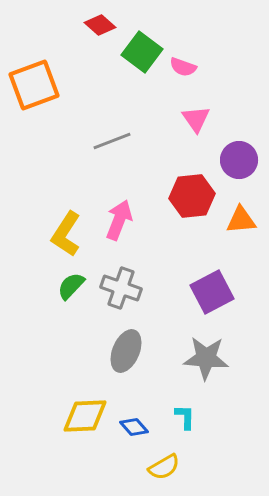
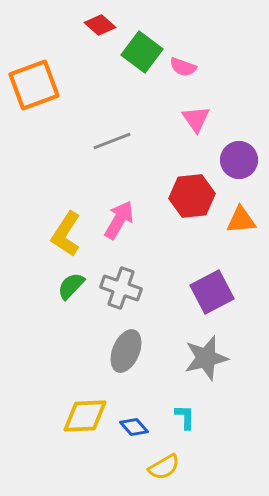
pink arrow: rotated 9 degrees clockwise
gray star: rotated 18 degrees counterclockwise
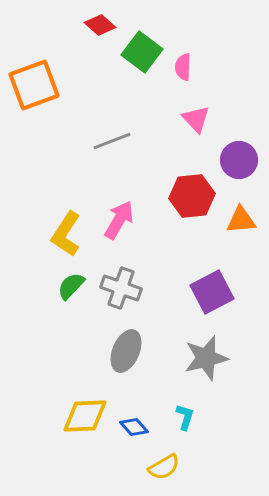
pink semicircle: rotated 72 degrees clockwise
pink triangle: rotated 8 degrees counterclockwise
cyan L-shape: rotated 16 degrees clockwise
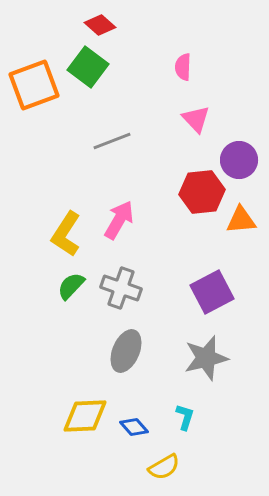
green square: moved 54 px left, 15 px down
red hexagon: moved 10 px right, 4 px up
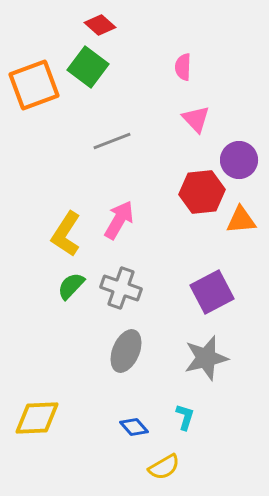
yellow diamond: moved 48 px left, 2 px down
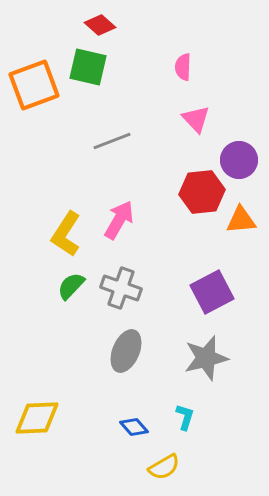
green square: rotated 24 degrees counterclockwise
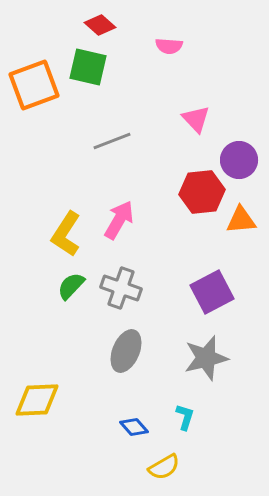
pink semicircle: moved 14 px left, 21 px up; rotated 88 degrees counterclockwise
yellow diamond: moved 18 px up
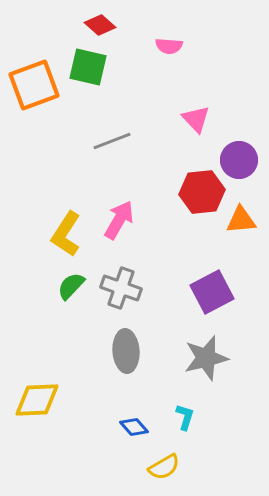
gray ellipse: rotated 27 degrees counterclockwise
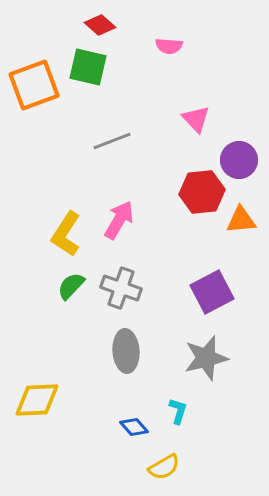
cyan L-shape: moved 7 px left, 6 px up
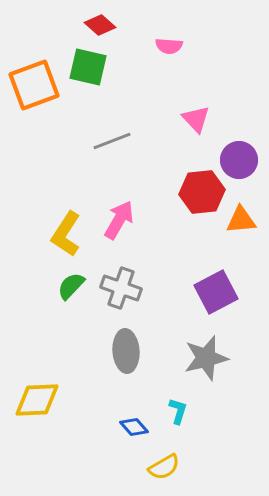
purple square: moved 4 px right
